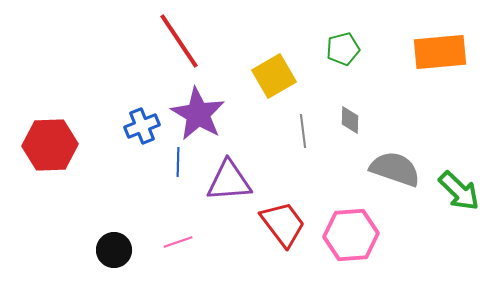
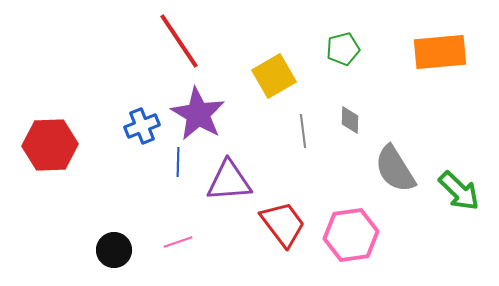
gray semicircle: rotated 141 degrees counterclockwise
pink hexagon: rotated 4 degrees counterclockwise
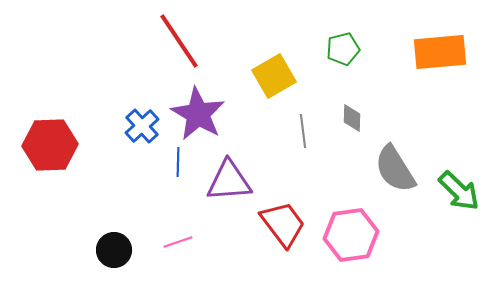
gray diamond: moved 2 px right, 2 px up
blue cross: rotated 20 degrees counterclockwise
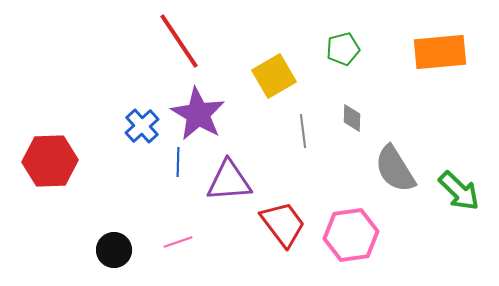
red hexagon: moved 16 px down
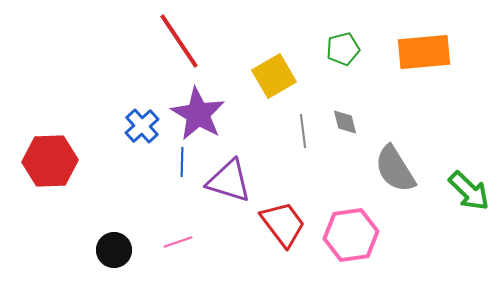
orange rectangle: moved 16 px left
gray diamond: moved 7 px left, 4 px down; rotated 16 degrees counterclockwise
blue line: moved 4 px right
purple triangle: rotated 21 degrees clockwise
green arrow: moved 10 px right
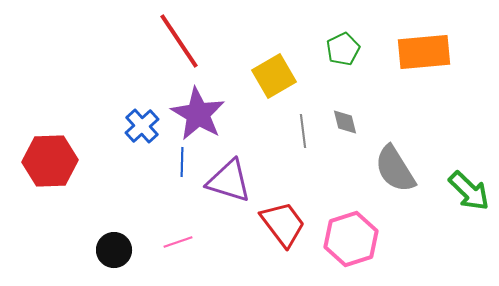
green pentagon: rotated 12 degrees counterclockwise
pink hexagon: moved 4 px down; rotated 10 degrees counterclockwise
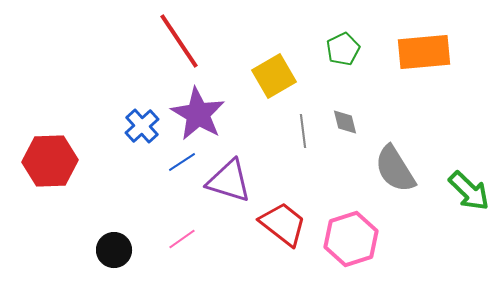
blue line: rotated 56 degrees clockwise
red trapezoid: rotated 15 degrees counterclockwise
pink line: moved 4 px right, 3 px up; rotated 16 degrees counterclockwise
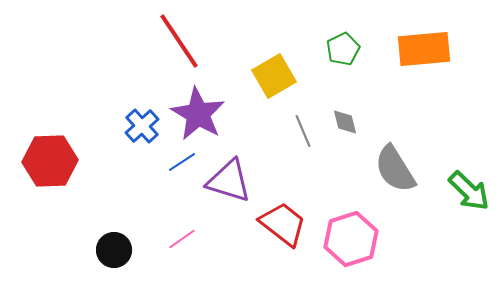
orange rectangle: moved 3 px up
gray line: rotated 16 degrees counterclockwise
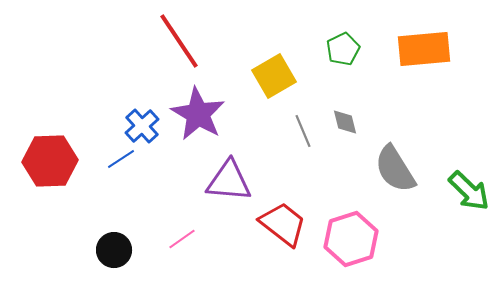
blue line: moved 61 px left, 3 px up
purple triangle: rotated 12 degrees counterclockwise
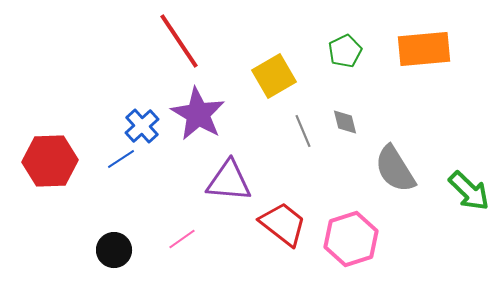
green pentagon: moved 2 px right, 2 px down
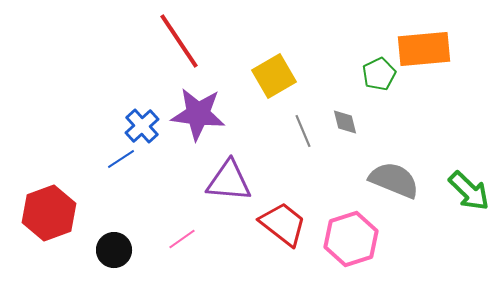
green pentagon: moved 34 px right, 23 px down
purple star: rotated 24 degrees counterclockwise
red hexagon: moved 1 px left, 52 px down; rotated 18 degrees counterclockwise
gray semicircle: moved 1 px left, 11 px down; rotated 144 degrees clockwise
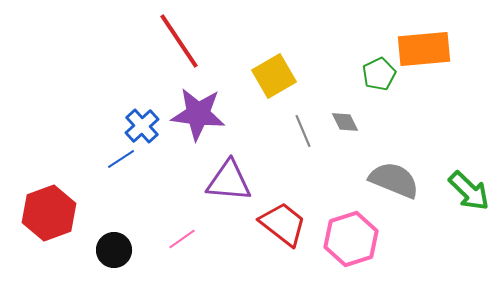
gray diamond: rotated 12 degrees counterclockwise
